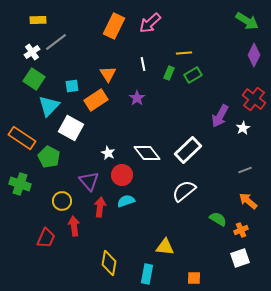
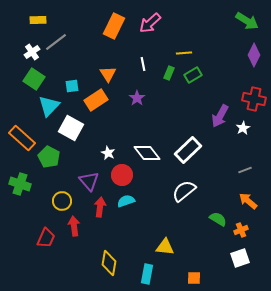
red cross at (254, 99): rotated 25 degrees counterclockwise
orange rectangle at (22, 138): rotated 8 degrees clockwise
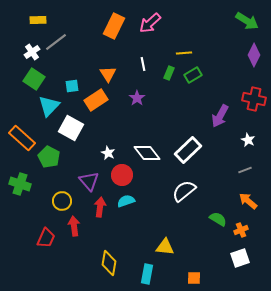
white star at (243, 128): moved 5 px right, 12 px down; rotated 16 degrees counterclockwise
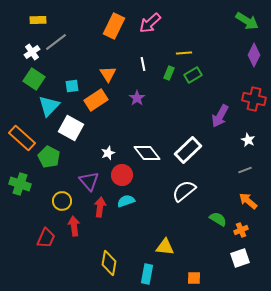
white star at (108, 153): rotated 24 degrees clockwise
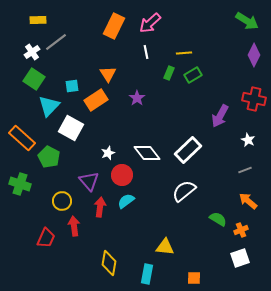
white line at (143, 64): moved 3 px right, 12 px up
cyan semicircle at (126, 201): rotated 18 degrees counterclockwise
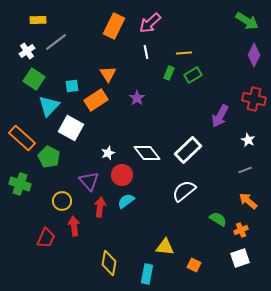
white cross at (32, 52): moved 5 px left, 1 px up
orange square at (194, 278): moved 13 px up; rotated 24 degrees clockwise
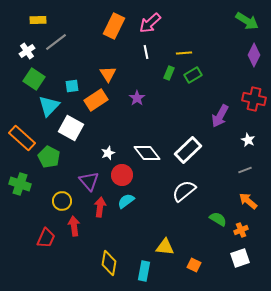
cyan rectangle at (147, 274): moved 3 px left, 3 px up
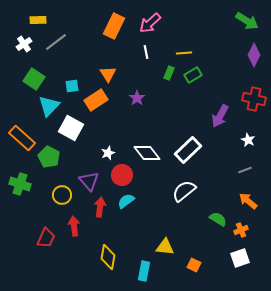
white cross at (27, 51): moved 3 px left, 7 px up
yellow circle at (62, 201): moved 6 px up
yellow diamond at (109, 263): moved 1 px left, 6 px up
